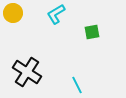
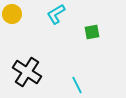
yellow circle: moved 1 px left, 1 px down
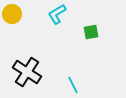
cyan L-shape: moved 1 px right
green square: moved 1 px left
cyan line: moved 4 px left
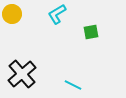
black cross: moved 5 px left, 2 px down; rotated 16 degrees clockwise
cyan line: rotated 36 degrees counterclockwise
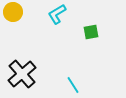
yellow circle: moved 1 px right, 2 px up
cyan line: rotated 30 degrees clockwise
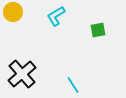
cyan L-shape: moved 1 px left, 2 px down
green square: moved 7 px right, 2 px up
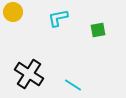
cyan L-shape: moved 2 px right, 2 px down; rotated 20 degrees clockwise
black cross: moved 7 px right; rotated 16 degrees counterclockwise
cyan line: rotated 24 degrees counterclockwise
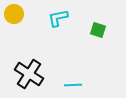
yellow circle: moved 1 px right, 2 px down
green square: rotated 28 degrees clockwise
cyan line: rotated 36 degrees counterclockwise
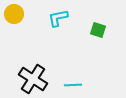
black cross: moved 4 px right, 5 px down
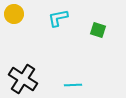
black cross: moved 10 px left
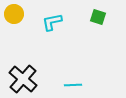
cyan L-shape: moved 6 px left, 4 px down
green square: moved 13 px up
black cross: rotated 8 degrees clockwise
